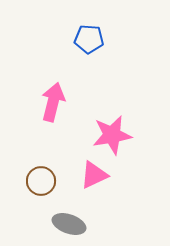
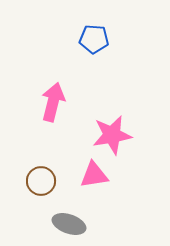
blue pentagon: moved 5 px right
pink triangle: rotated 16 degrees clockwise
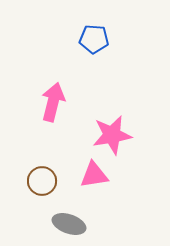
brown circle: moved 1 px right
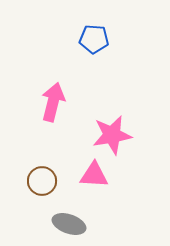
pink triangle: rotated 12 degrees clockwise
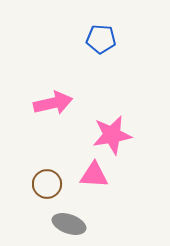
blue pentagon: moved 7 px right
pink arrow: moved 1 px down; rotated 63 degrees clockwise
brown circle: moved 5 px right, 3 px down
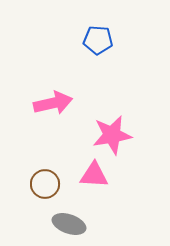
blue pentagon: moved 3 px left, 1 px down
brown circle: moved 2 px left
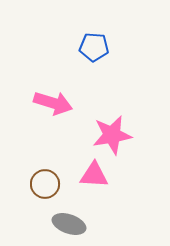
blue pentagon: moved 4 px left, 7 px down
pink arrow: rotated 30 degrees clockwise
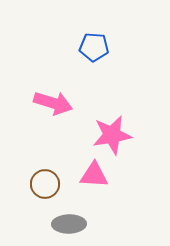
gray ellipse: rotated 20 degrees counterclockwise
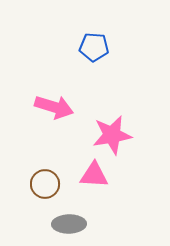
pink arrow: moved 1 px right, 4 px down
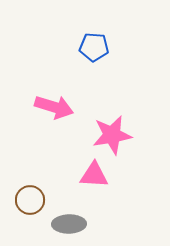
brown circle: moved 15 px left, 16 px down
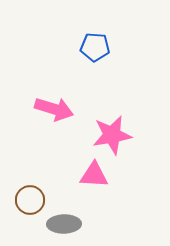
blue pentagon: moved 1 px right
pink arrow: moved 2 px down
gray ellipse: moved 5 px left
